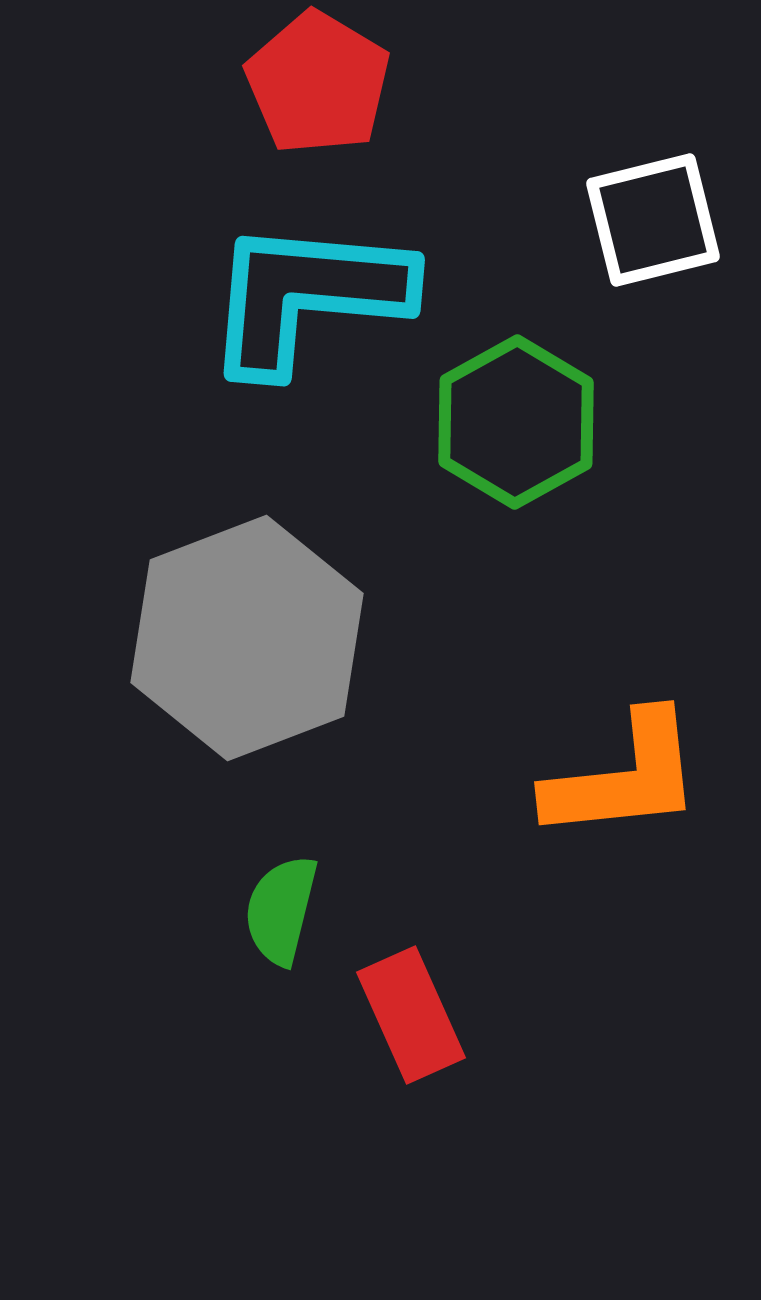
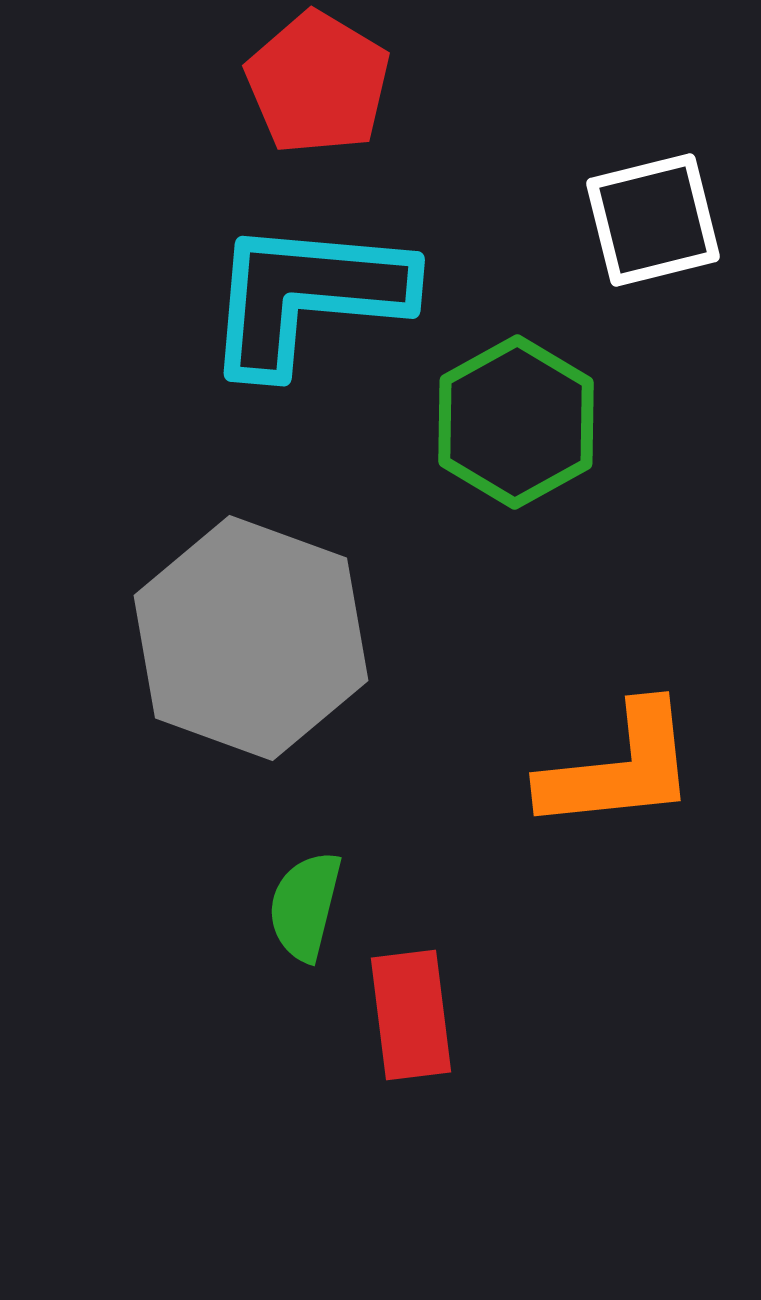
gray hexagon: moved 4 px right; rotated 19 degrees counterclockwise
orange L-shape: moved 5 px left, 9 px up
green semicircle: moved 24 px right, 4 px up
red rectangle: rotated 17 degrees clockwise
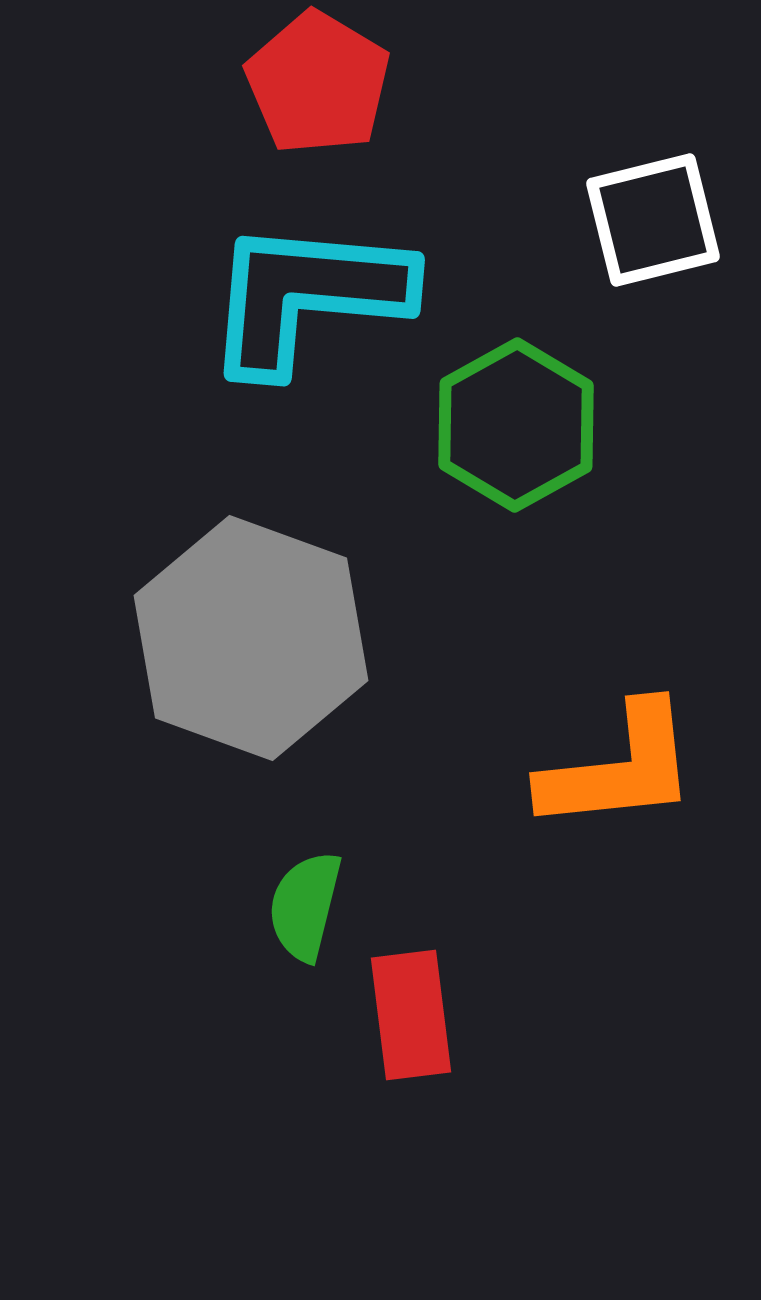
green hexagon: moved 3 px down
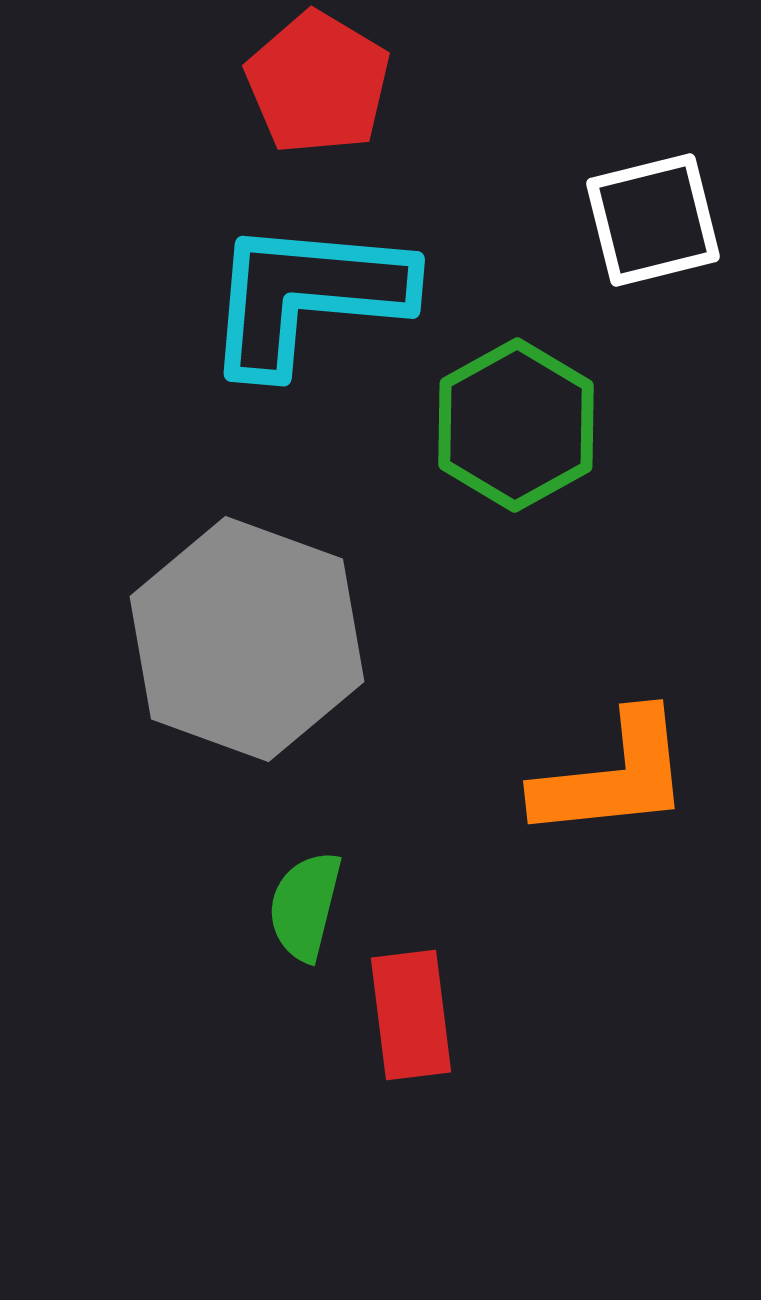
gray hexagon: moved 4 px left, 1 px down
orange L-shape: moved 6 px left, 8 px down
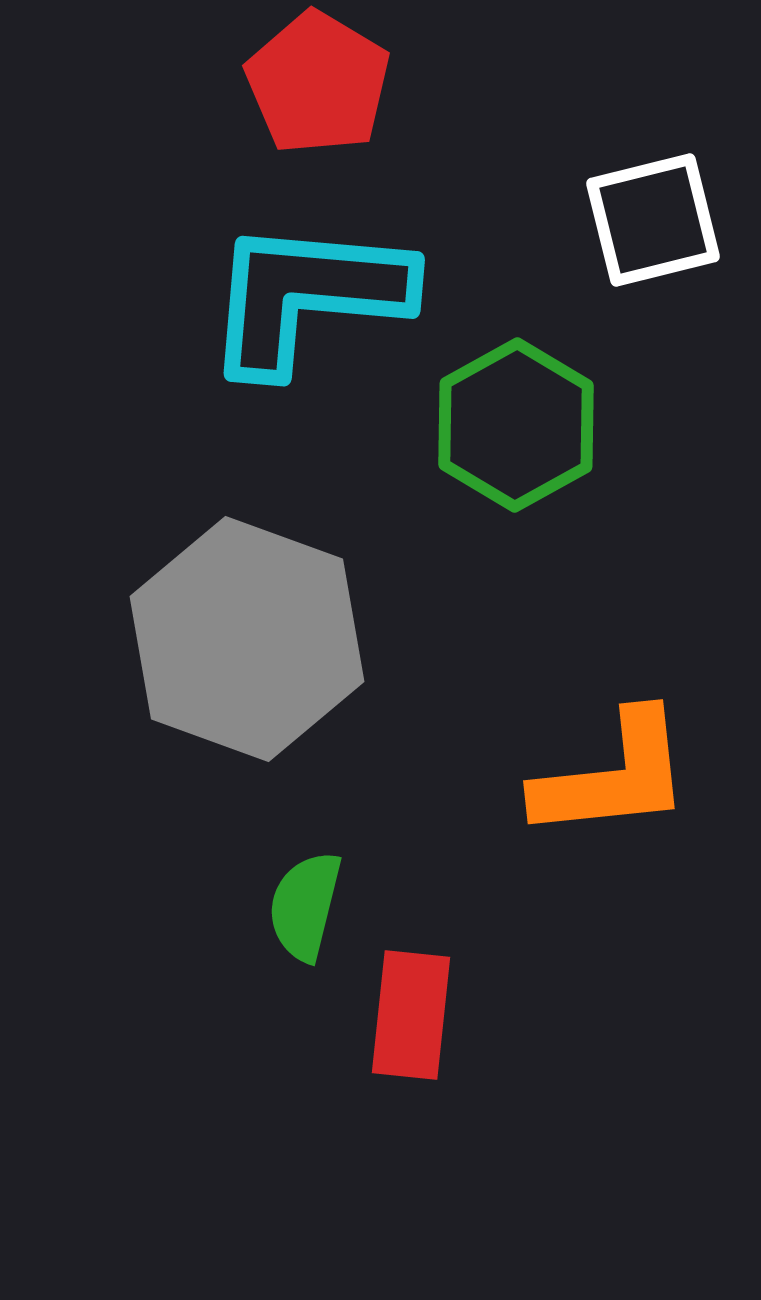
red rectangle: rotated 13 degrees clockwise
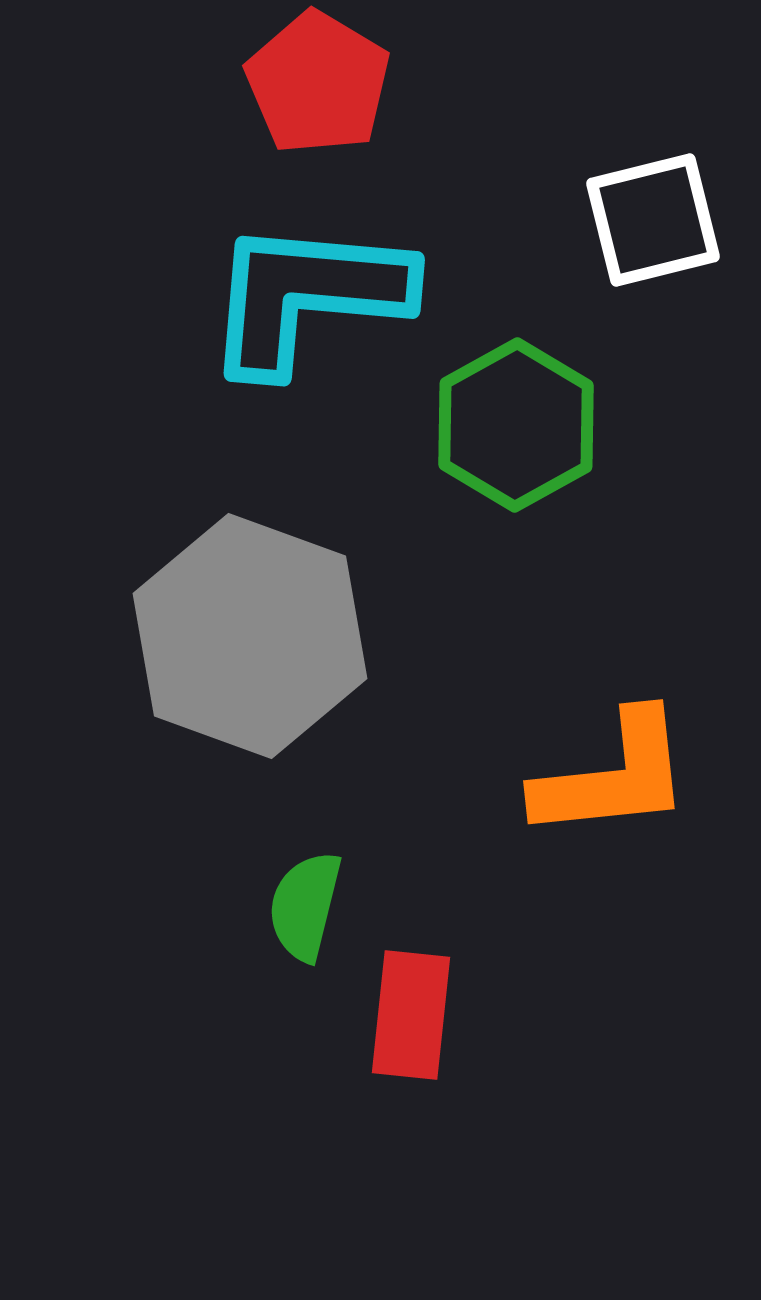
gray hexagon: moved 3 px right, 3 px up
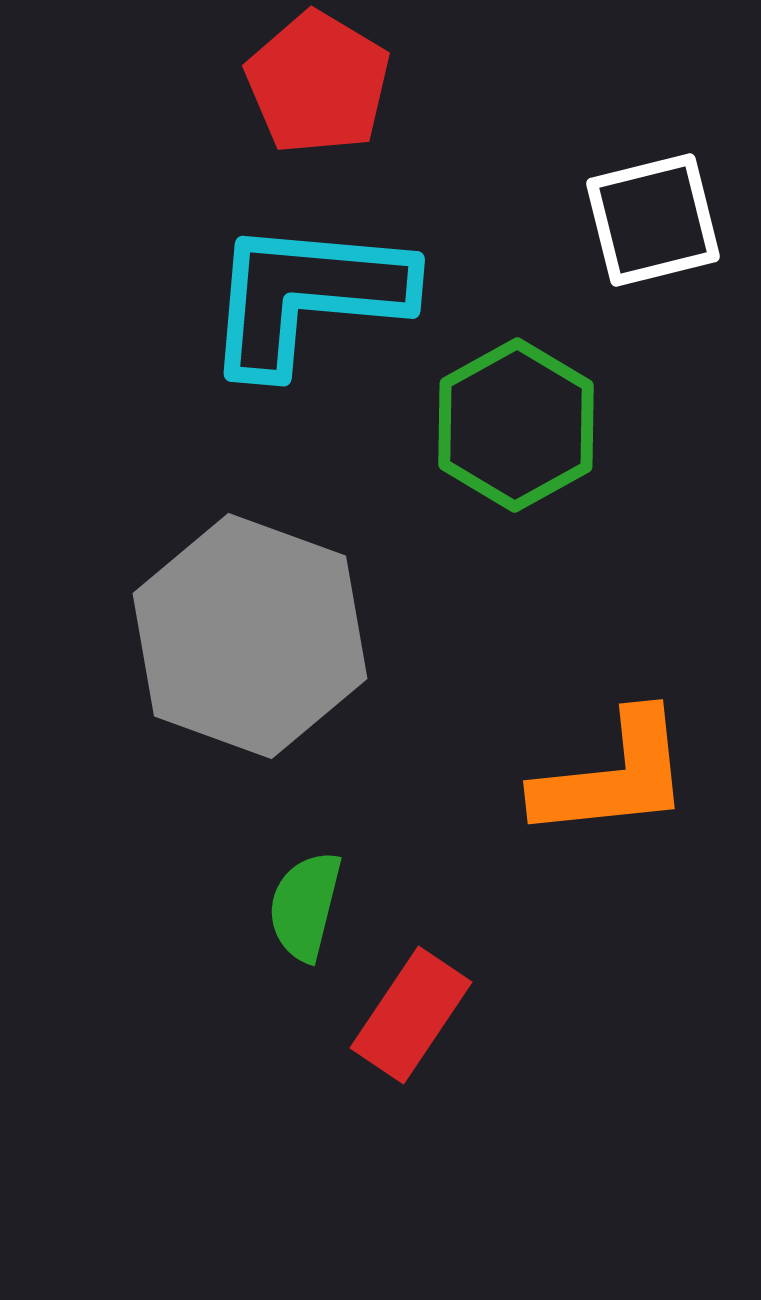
red rectangle: rotated 28 degrees clockwise
